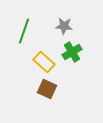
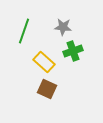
gray star: moved 1 px left, 1 px down
green cross: moved 1 px right, 1 px up; rotated 12 degrees clockwise
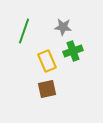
yellow rectangle: moved 3 px right, 1 px up; rotated 25 degrees clockwise
brown square: rotated 36 degrees counterclockwise
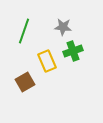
brown square: moved 22 px left, 7 px up; rotated 18 degrees counterclockwise
